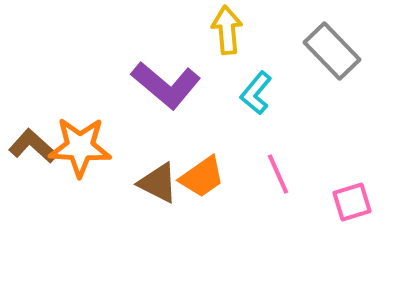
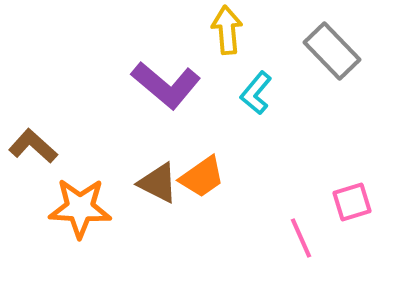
orange star: moved 61 px down
pink line: moved 23 px right, 64 px down
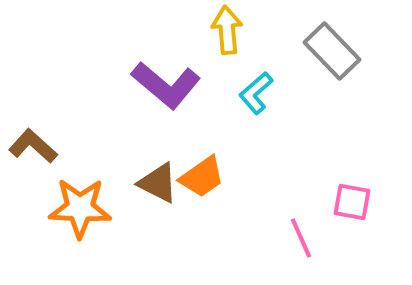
cyan L-shape: rotated 9 degrees clockwise
pink square: rotated 27 degrees clockwise
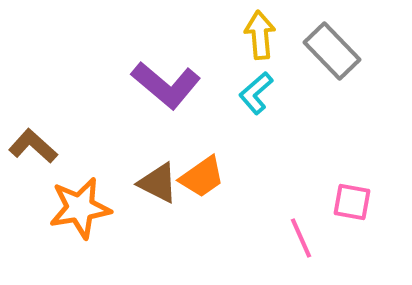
yellow arrow: moved 33 px right, 5 px down
orange star: rotated 12 degrees counterclockwise
